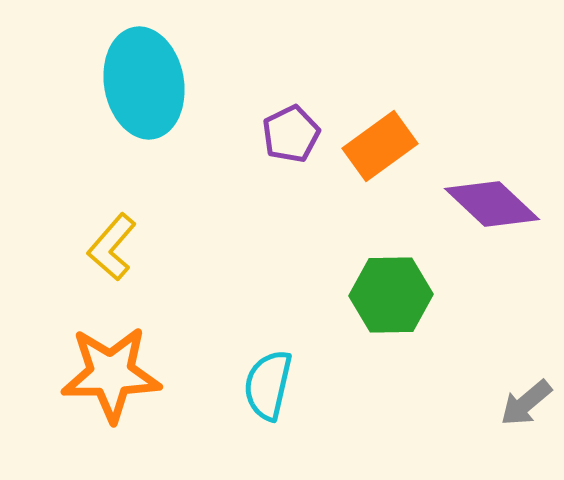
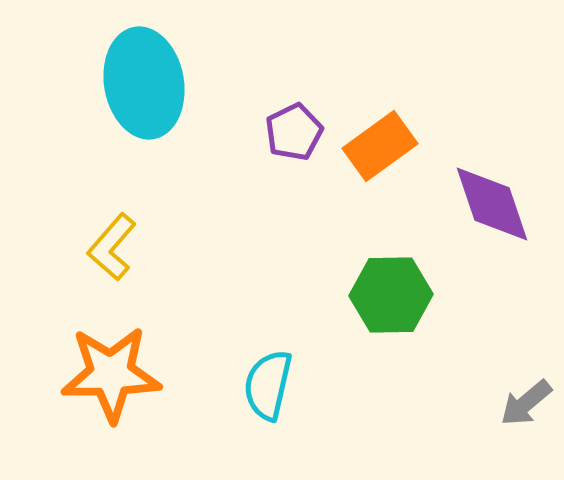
purple pentagon: moved 3 px right, 2 px up
purple diamond: rotated 28 degrees clockwise
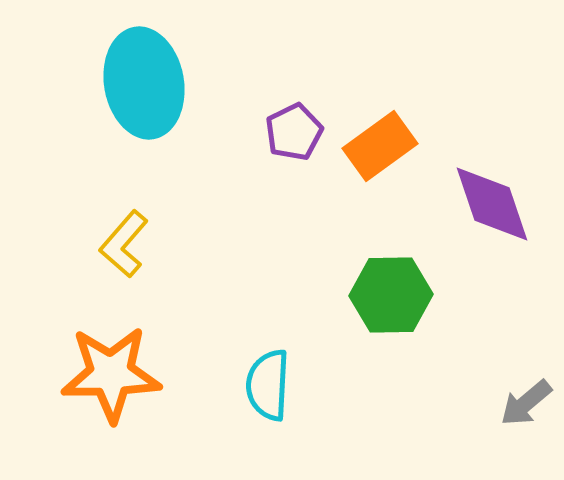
yellow L-shape: moved 12 px right, 3 px up
cyan semicircle: rotated 10 degrees counterclockwise
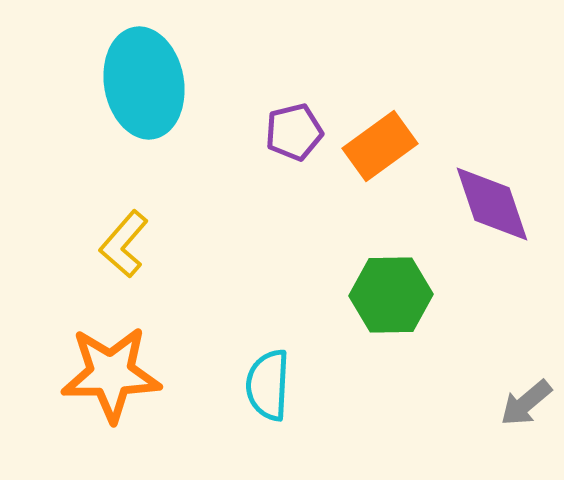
purple pentagon: rotated 12 degrees clockwise
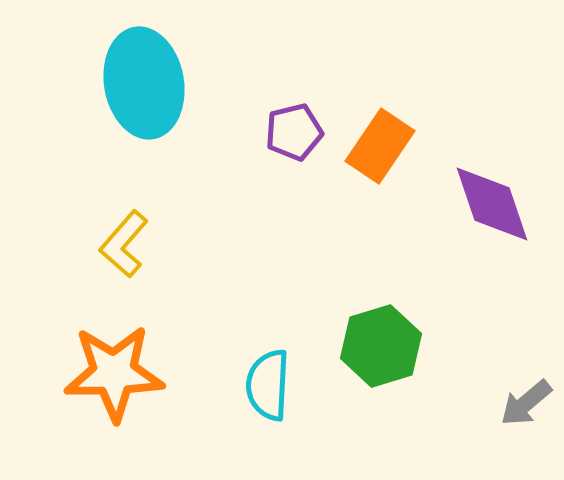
orange rectangle: rotated 20 degrees counterclockwise
green hexagon: moved 10 px left, 51 px down; rotated 16 degrees counterclockwise
orange star: moved 3 px right, 1 px up
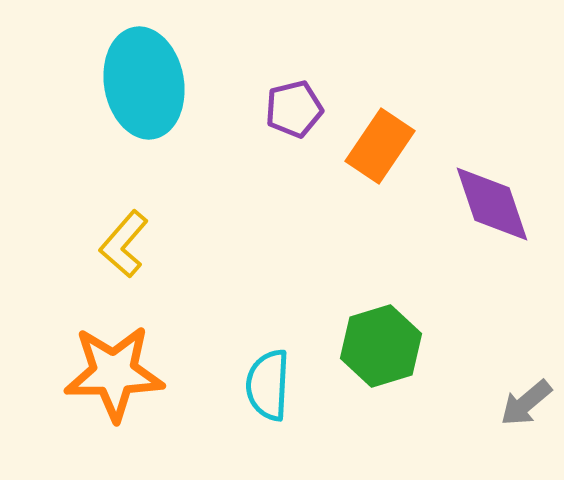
purple pentagon: moved 23 px up
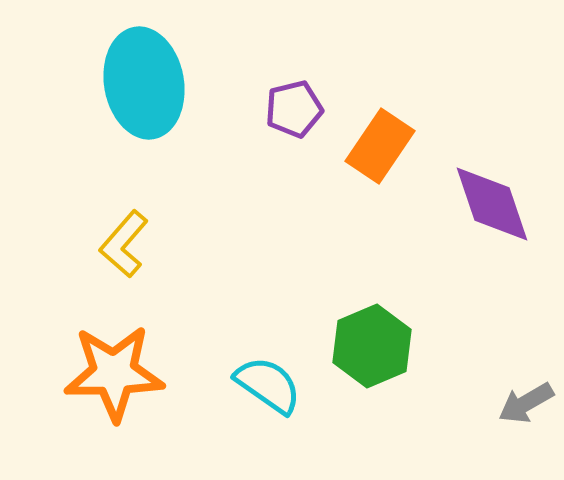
green hexagon: moved 9 px left; rotated 6 degrees counterclockwise
cyan semicircle: rotated 122 degrees clockwise
gray arrow: rotated 10 degrees clockwise
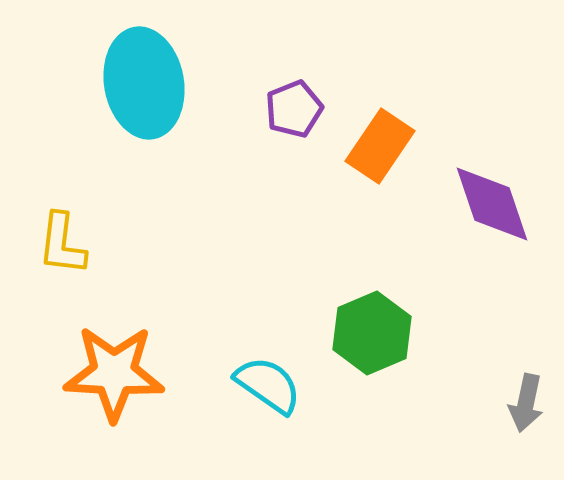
purple pentagon: rotated 8 degrees counterclockwise
yellow L-shape: moved 62 px left; rotated 34 degrees counterclockwise
green hexagon: moved 13 px up
orange star: rotated 4 degrees clockwise
gray arrow: rotated 48 degrees counterclockwise
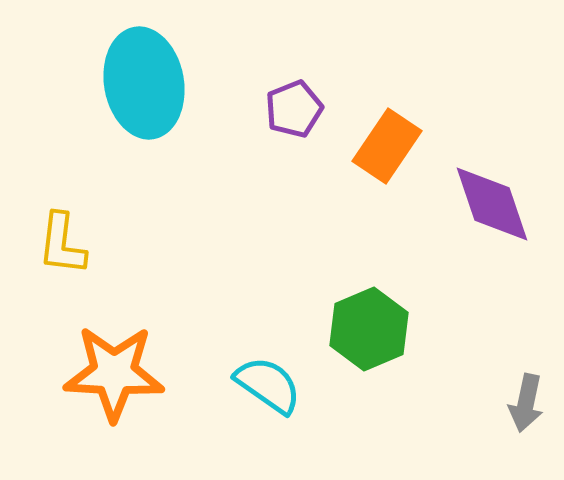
orange rectangle: moved 7 px right
green hexagon: moved 3 px left, 4 px up
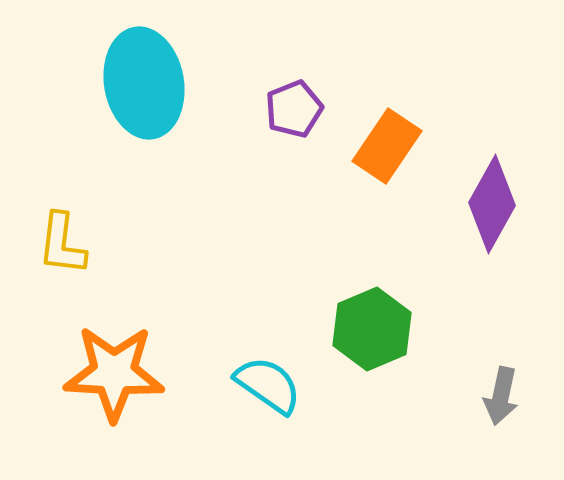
purple diamond: rotated 48 degrees clockwise
green hexagon: moved 3 px right
gray arrow: moved 25 px left, 7 px up
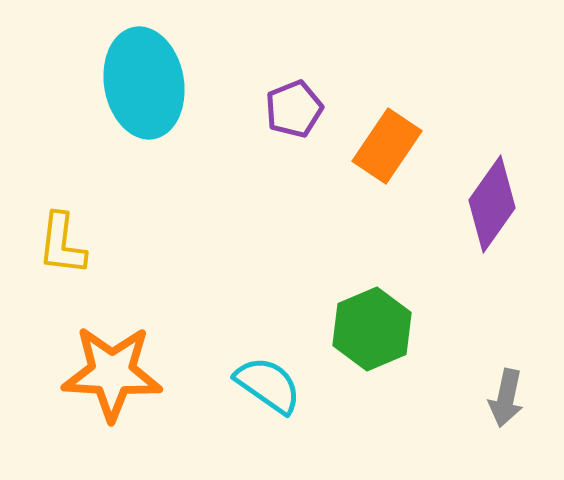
purple diamond: rotated 6 degrees clockwise
orange star: moved 2 px left
gray arrow: moved 5 px right, 2 px down
